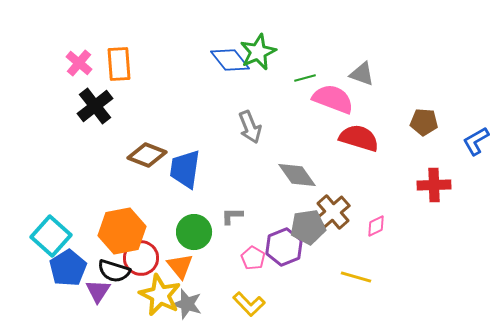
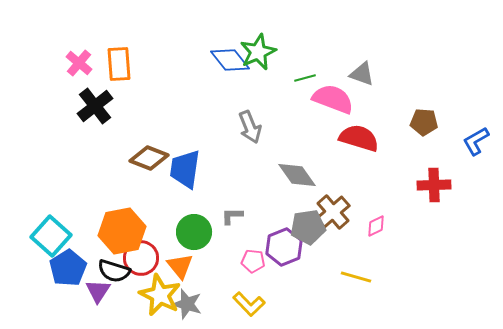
brown diamond: moved 2 px right, 3 px down
pink pentagon: moved 3 px down; rotated 25 degrees counterclockwise
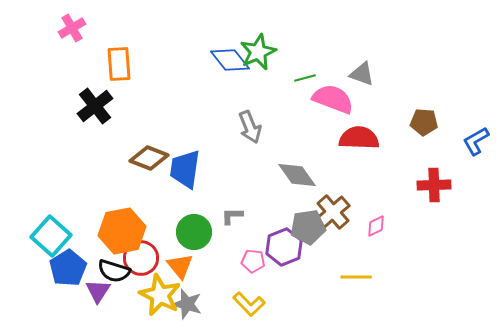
pink cross: moved 7 px left, 35 px up; rotated 20 degrees clockwise
red semicircle: rotated 15 degrees counterclockwise
yellow line: rotated 16 degrees counterclockwise
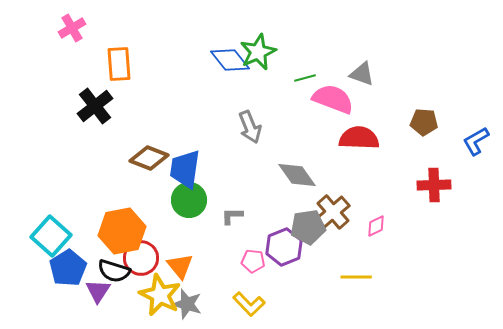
green circle: moved 5 px left, 32 px up
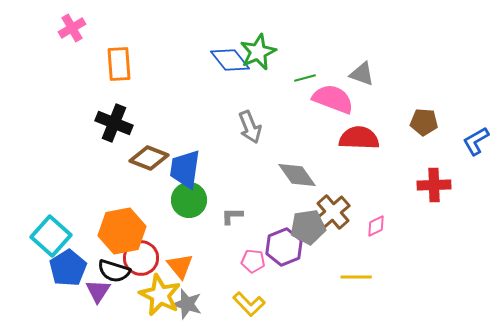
black cross: moved 19 px right, 17 px down; rotated 30 degrees counterclockwise
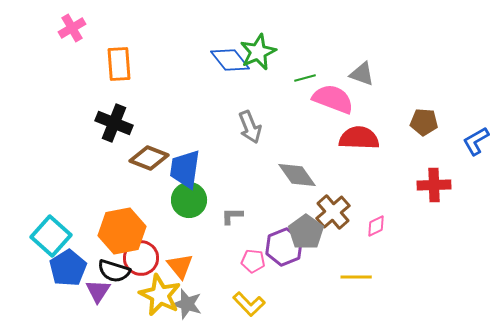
gray pentagon: moved 2 px left, 5 px down; rotated 28 degrees counterclockwise
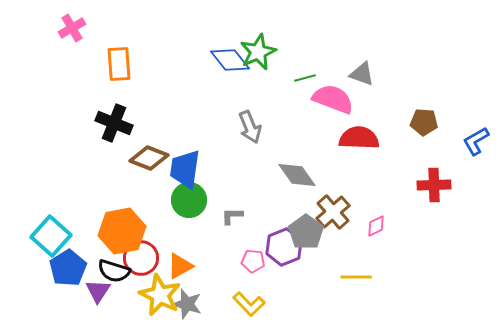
orange triangle: rotated 40 degrees clockwise
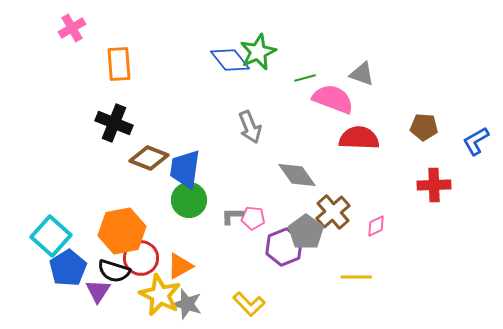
brown pentagon: moved 5 px down
pink pentagon: moved 43 px up
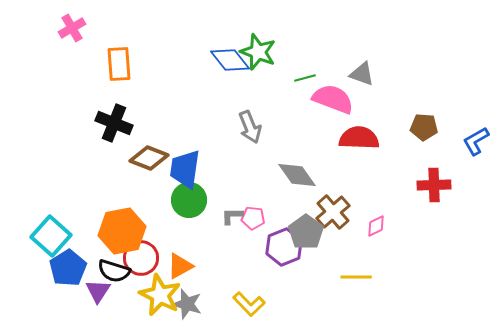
green star: rotated 27 degrees counterclockwise
